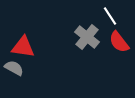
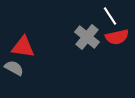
red semicircle: moved 2 px left, 5 px up; rotated 65 degrees counterclockwise
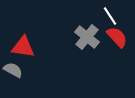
red semicircle: rotated 120 degrees counterclockwise
gray semicircle: moved 1 px left, 2 px down
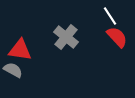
gray cross: moved 21 px left
red triangle: moved 3 px left, 3 px down
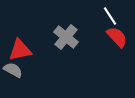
red triangle: rotated 20 degrees counterclockwise
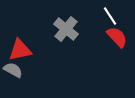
gray cross: moved 8 px up
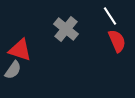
red semicircle: moved 4 px down; rotated 20 degrees clockwise
red triangle: rotated 30 degrees clockwise
gray semicircle: rotated 96 degrees clockwise
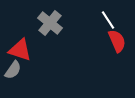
white line: moved 2 px left, 4 px down
gray cross: moved 16 px left, 6 px up
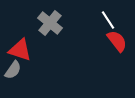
red semicircle: rotated 15 degrees counterclockwise
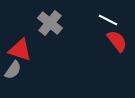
white line: rotated 30 degrees counterclockwise
